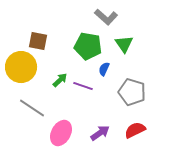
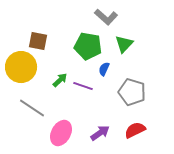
green triangle: rotated 18 degrees clockwise
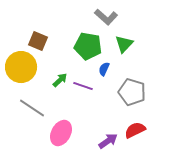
brown square: rotated 12 degrees clockwise
purple arrow: moved 8 px right, 8 px down
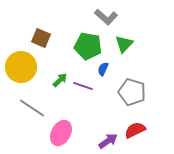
brown square: moved 3 px right, 3 px up
blue semicircle: moved 1 px left
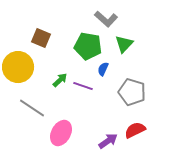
gray L-shape: moved 2 px down
yellow circle: moved 3 px left
